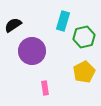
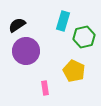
black semicircle: moved 4 px right
purple circle: moved 6 px left
yellow pentagon: moved 10 px left, 1 px up; rotated 20 degrees counterclockwise
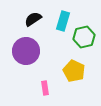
black semicircle: moved 16 px right, 6 px up
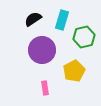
cyan rectangle: moved 1 px left, 1 px up
purple circle: moved 16 px right, 1 px up
yellow pentagon: rotated 20 degrees clockwise
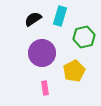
cyan rectangle: moved 2 px left, 4 px up
purple circle: moved 3 px down
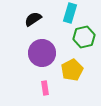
cyan rectangle: moved 10 px right, 3 px up
yellow pentagon: moved 2 px left, 1 px up
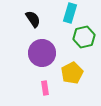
black semicircle: rotated 90 degrees clockwise
yellow pentagon: moved 3 px down
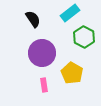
cyan rectangle: rotated 36 degrees clockwise
green hexagon: rotated 20 degrees counterclockwise
yellow pentagon: rotated 15 degrees counterclockwise
pink rectangle: moved 1 px left, 3 px up
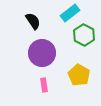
black semicircle: moved 2 px down
green hexagon: moved 2 px up
yellow pentagon: moved 7 px right, 2 px down
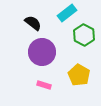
cyan rectangle: moved 3 px left
black semicircle: moved 2 px down; rotated 18 degrees counterclockwise
purple circle: moved 1 px up
pink rectangle: rotated 64 degrees counterclockwise
